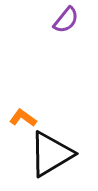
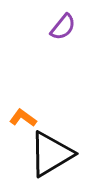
purple semicircle: moved 3 px left, 7 px down
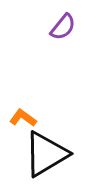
black triangle: moved 5 px left
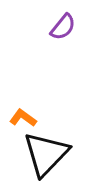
black triangle: rotated 15 degrees counterclockwise
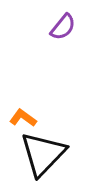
black triangle: moved 3 px left
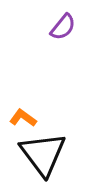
black triangle: rotated 21 degrees counterclockwise
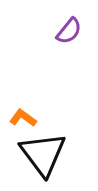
purple semicircle: moved 6 px right, 4 px down
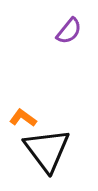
black triangle: moved 4 px right, 4 px up
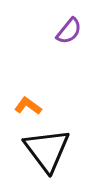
orange L-shape: moved 5 px right, 12 px up
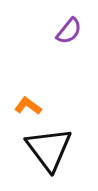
black triangle: moved 2 px right, 1 px up
